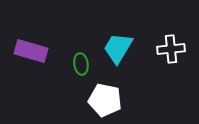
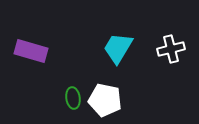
white cross: rotated 8 degrees counterclockwise
green ellipse: moved 8 px left, 34 px down
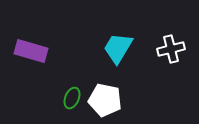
green ellipse: moved 1 px left; rotated 30 degrees clockwise
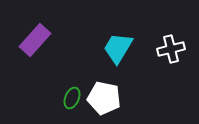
purple rectangle: moved 4 px right, 11 px up; rotated 64 degrees counterclockwise
white pentagon: moved 1 px left, 2 px up
